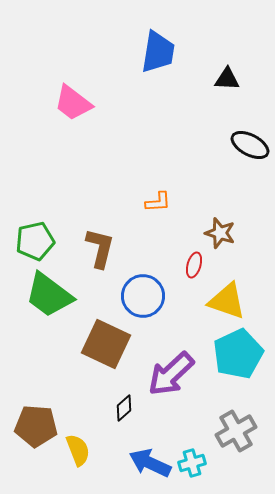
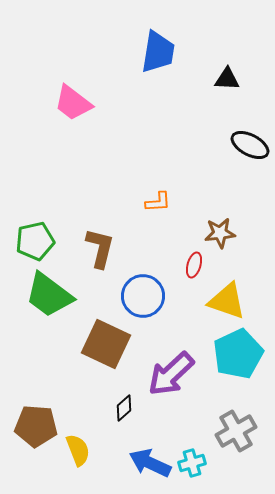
brown star: rotated 24 degrees counterclockwise
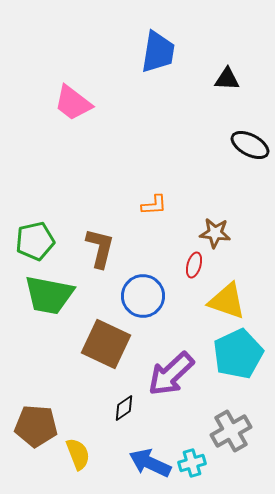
orange L-shape: moved 4 px left, 3 px down
brown star: moved 5 px left; rotated 12 degrees clockwise
green trapezoid: rotated 26 degrees counterclockwise
black diamond: rotated 8 degrees clockwise
gray cross: moved 5 px left
yellow semicircle: moved 4 px down
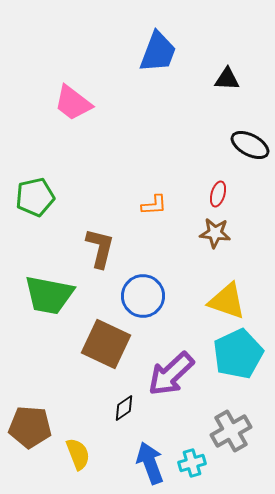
blue trapezoid: rotated 12 degrees clockwise
green pentagon: moved 44 px up
red ellipse: moved 24 px right, 71 px up
brown pentagon: moved 6 px left, 1 px down
blue arrow: rotated 45 degrees clockwise
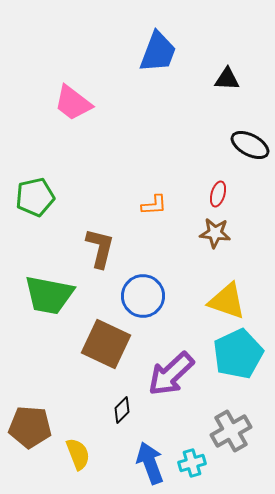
black diamond: moved 2 px left, 2 px down; rotated 12 degrees counterclockwise
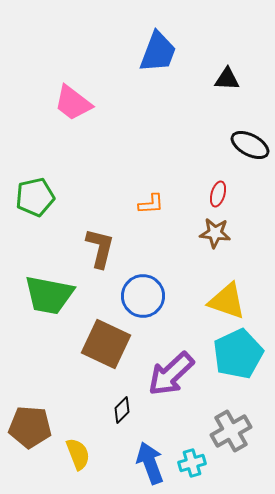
orange L-shape: moved 3 px left, 1 px up
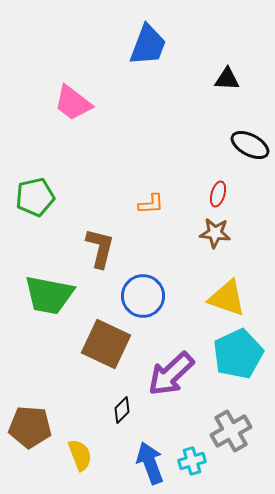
blue trapezoid: moved 10 px left, 7 px up
yellow triangle: moved 3 px up
yellow semicircle: moved 2 px right, 1 px down
cyan cross: moved 2 px up
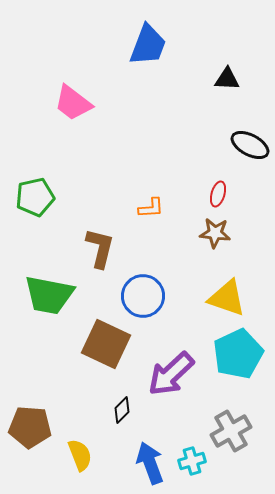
orange L-shape: moved 4 px down
